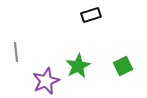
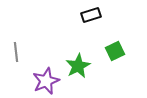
green square: moved 8 px left, 15 px up
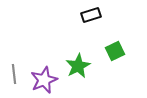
gray line: moved 2 px left, 22 px down
purple star: moved 2 px left, 1 px up
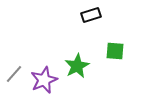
green square: rotated 30 degrees clockwise
green star: moved 1 px left
gray line: rotated 48 degrees clockwise
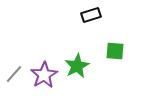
purple star: moved 5 px up; rotated 8 degrees counterclockwise
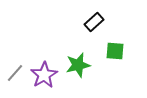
black rectangle: moved 3 px right, 7 px down; rotated 24 degrees counterclockwise
green star: moved 1 px right, 1 px up; rotated 15 degrees clockwise
gray line: moved 1 px right, 1 px up
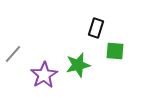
black rectangle: moved 2 px right, 6 px down; rotated 30 degrees counterclockwise
gray line: moved 2 px left, 19 px up
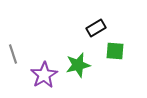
black rectangle: rotated 42 degrees clockwise
gray line: rotated 60 degrees counterclockwise
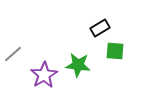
black rectangle: moved 4 px right
gray line: rotated 66 degrees clockwise
green star: rotated 20 degrees clockwise
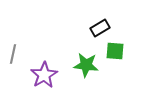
gray line: rotated 36 degrees counterclockwise
green star: moved 8 px right
